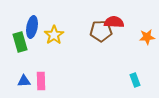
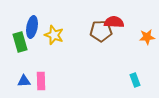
yellow star: rotated 18 degrees counterclockwise
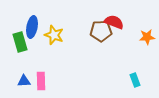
red semicircle: rotated 18 degrees clockwise
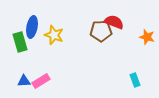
orange star: rotated 21 degrees clockwise
pink rectangle: rotated 60 degrees clockwise
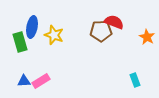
orange star: rotated 14 degrees clockwise
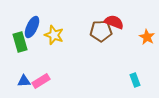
blue ellipse: rotated 15 degrees clockwise
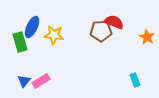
yellow star: rotated 12 degrees counterclockwise
blue triangle: rotated 48 degrees counterclockwise
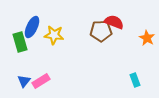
orange star: moved 1 px down
